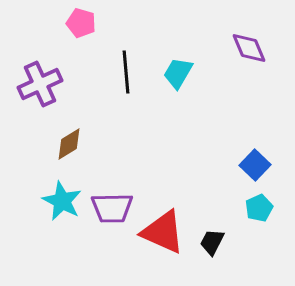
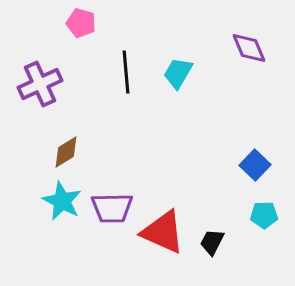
brown diamond: moved 3 px left, 8 px down
cyan pentagon: moved 5 px right, 7 px down; rotated 24 degrees clockwise
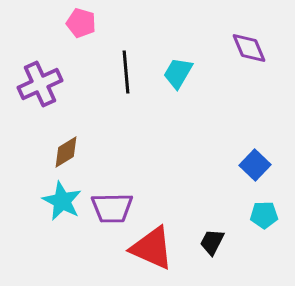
red triangle: moved 11 px left, 16 px down
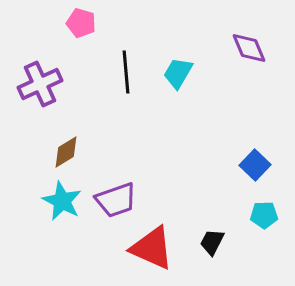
purple trapezoid: moved 4 px right, 8 px up; rotated 18 degrees counterclockwise
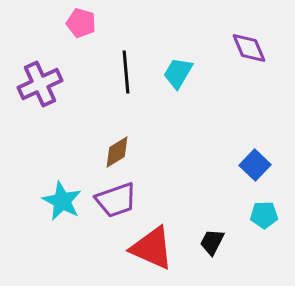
brown diamond: moved 51 px right
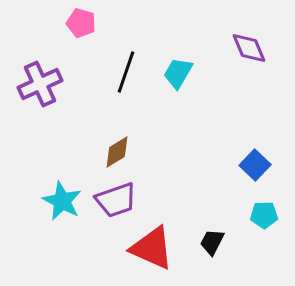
black line: rotated 24 degrees clockwise
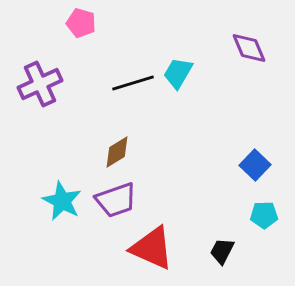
black line: moved 7 px right, 11 px down; rotated 54 degrees clockwise
black trapezoid: moved 10 px right, 9 px down
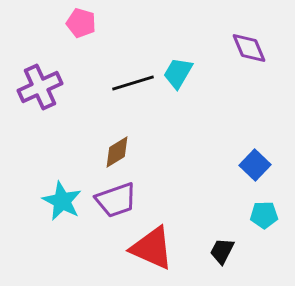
purple cross: moved 3 px down
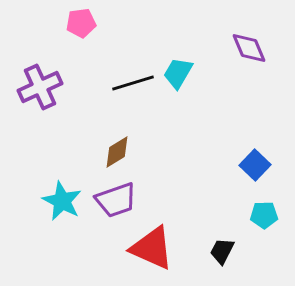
pink pentagon: rotated 24 degrees counterclockwise
